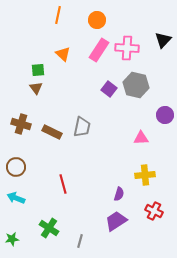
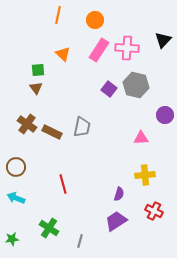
orange circle: moved 2 px left
brown cross: moved 6 px right; rotated 18 degrees clockwise
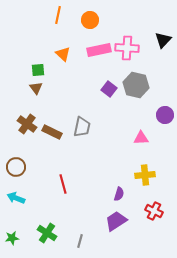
orange circle: moved 5 px left
pink rectangle: rotated 45 degrees clockwise
green cross: moved 2 px left, 5 px down
green star: moved 1 px up
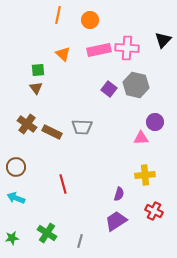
purple circle: moved 10 px left, 7 px down
gray trapezoid: rotated 80 degrees clockwise
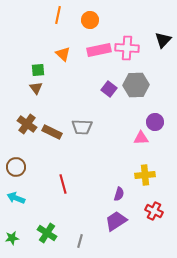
gray hexagon: rotated 15 degrees counterclockwise
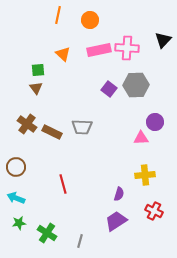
green star: moved 7 px right, 15 px up
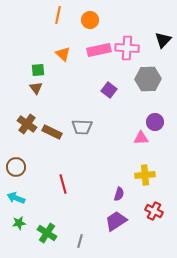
gray hexagon: moved 12 px right, 6 px up
purple square: moved 1 px down
